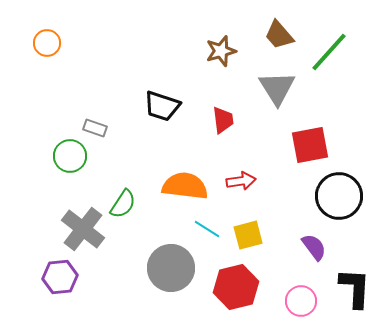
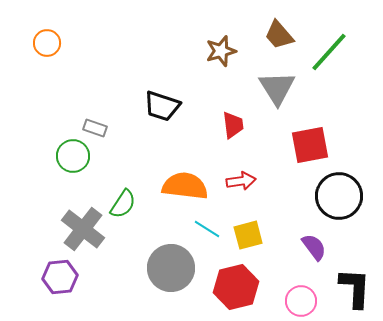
red trapezoid: moved 10 px right, 5 px down
green circle: moved 3 px right
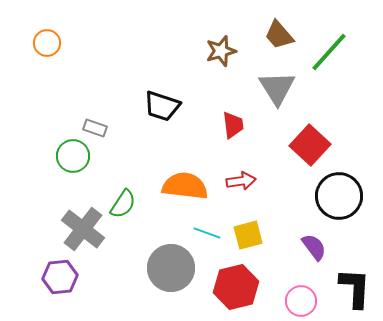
red square: rotated 36 degrees counterclockwise
cyan line: moved 4 px down; rotated 12 degrees counterclockwise
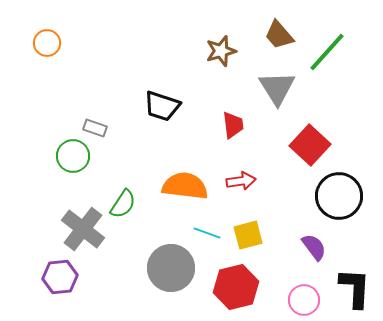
green line: moved 2 px left
pink circle: moved 3 px right, 1 px up
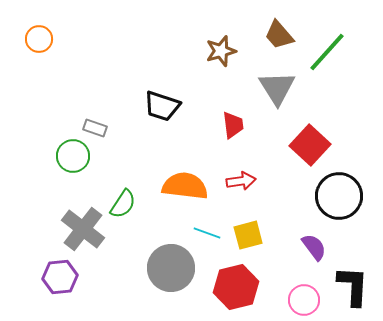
orange circle: moved 8 px left, 4 px up
black L-shape: moved 2 px left, 2 px up
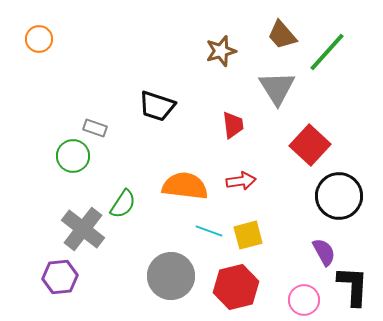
brown trapezoid: moved 3 px right
black trapezoid: moved 5 px left
cyan line: moved 2 px right, 2 px up
purple semicircle: moved 10 px right, 5 px down; rotated 8 degrees clockwise
gray circle: moved 8 px down
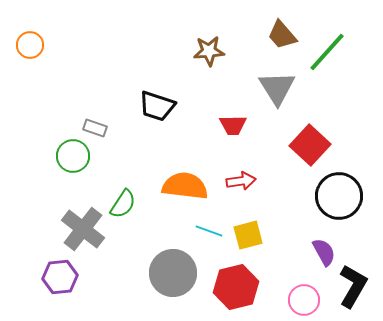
orange circle: moved 9 px left, 6 px down
brown star: moved 12 px left; rotated 12 degrees clockwise
red trapezoid: rotated 96 degrees clockwise
gray circle: moved 2 px right, 3 px up
black L-shape: rotated 27 degrees clockwise
